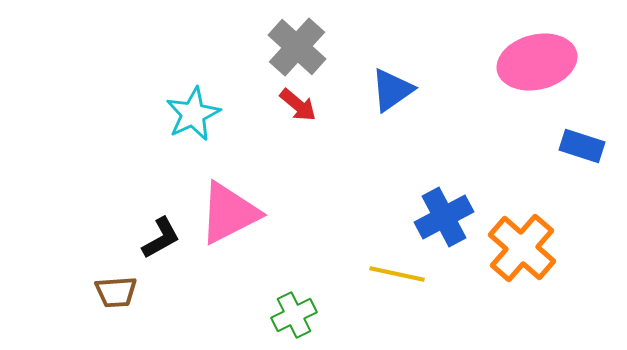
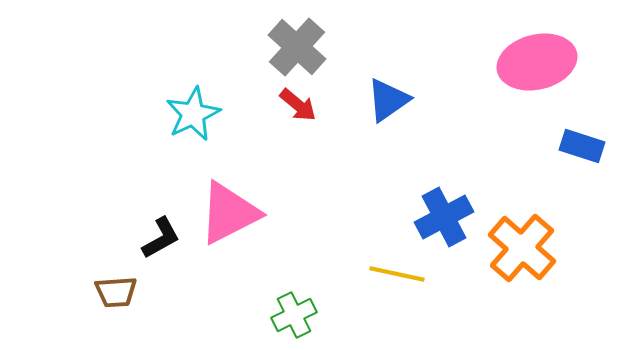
blue triangle: moved 4 px left, 10 px down
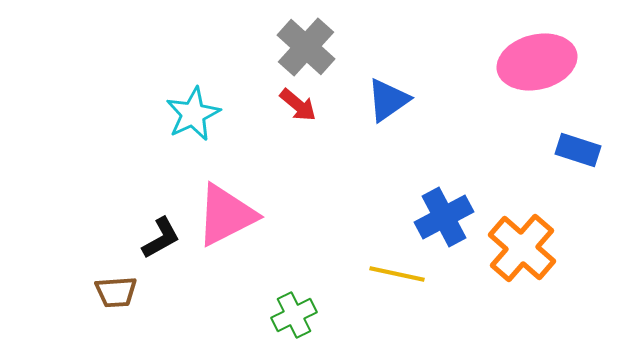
gray cross: moved 9 px right
blue rectangle: moved 4 px left, 4 px down
pink triangle: moved 3 px left, 2 px down
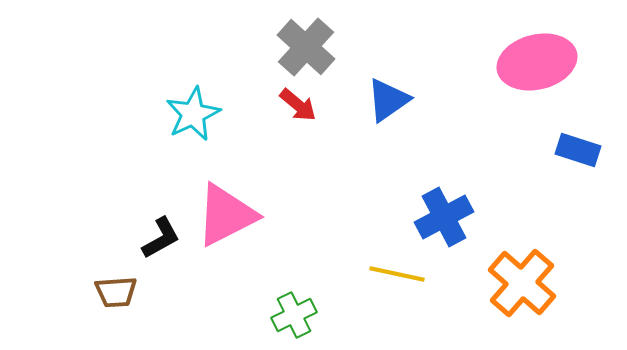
orange cross: moved 35 px down
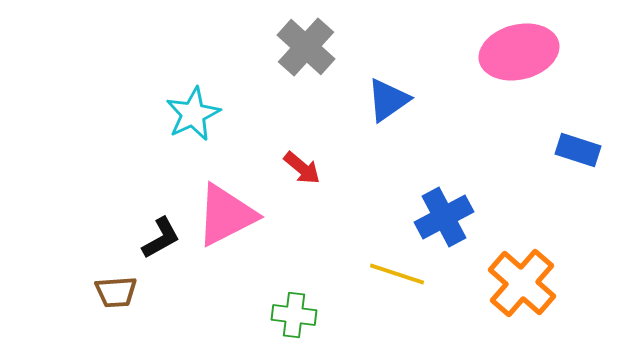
pink ellipse: moved 18 px left, 10 px up
red arrow: moved 4 px right, 63 px down
yellow line: rotated 6 degrees clockwise
green cross: rotated 33 degrees clockwise
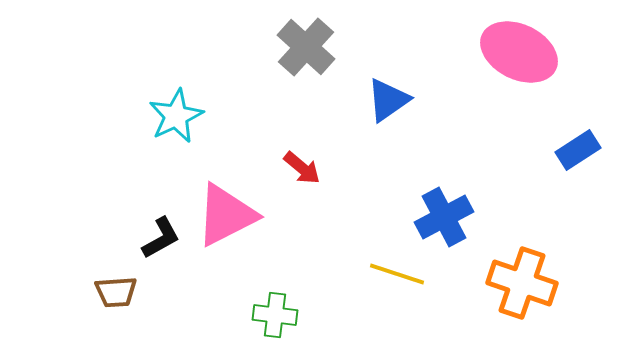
pink ellipse: rotated 40 degrees clockwise
cyan star: moved 17 px left, 2 px down
blue rectangle: rotated 51 degrees counterclockwise
orange cross: rotated 22 degrees counterclockwise
green cross: moved 19 px left
